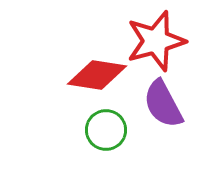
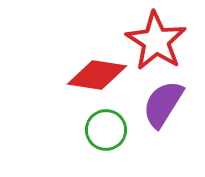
red star: rotated 24 degrees counterclockwise
purple semicircle: rotated 60 degrees clockwise
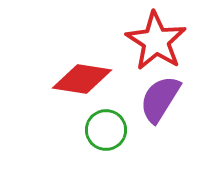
red diamond: moved 15 px left, 4 px down
purple semicircle: moved 3 px left, 5 px up
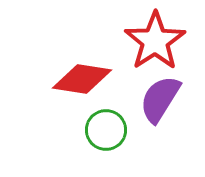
red star: moved 1 px left; rotated 6 degrees clockwise
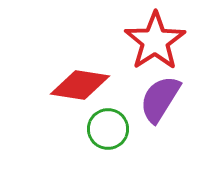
red diamond: moved 2 px left, 6 px down
green circle: moved 2 px right, 1 px up
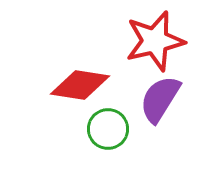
red star: rotated 20 degrees clockwise
